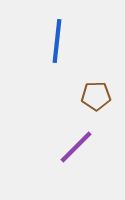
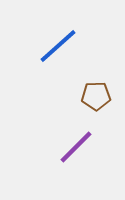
blue line: moved 1 px right, 5 px down; rotated 42 degrees clockwise
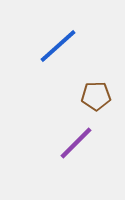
purple line: moved 4 px up
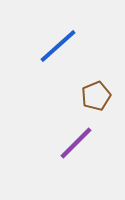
brown pentagon: rotated 20 degrees counterclockwise
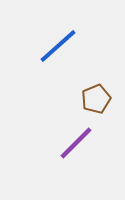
brown pentagon: moved 3 px down
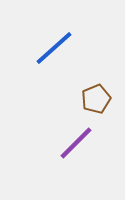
blue line: moved 4 px left, 2 px down
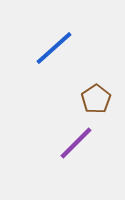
brown pentagon: rotated 12 degrees counterclockwise
